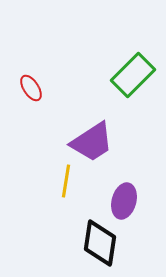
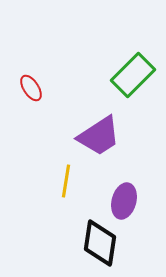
purple trapezoid: moved 7 px right, 6 px up
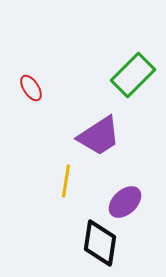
purple ellipse: moved 1 px right, 1 px down; rotated 32 degrees clockwise
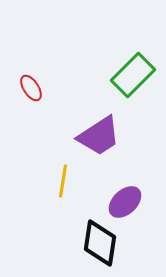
yellow line: moved 3 px left
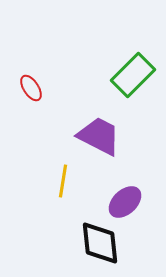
purple trapezoid: rotated 120 degrees counterclockwise
black diamond: rotated 15 degrees counterclockwise
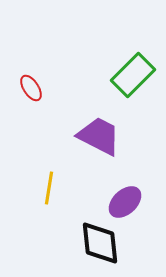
yellow line: moved 14 px left, 7 px down
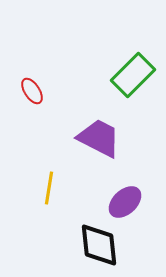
red ellipse: moved 1 px right, 3 px down
purple trapezoid: moved 2 px down
black diamond: moved 1 px left, 2 px down
